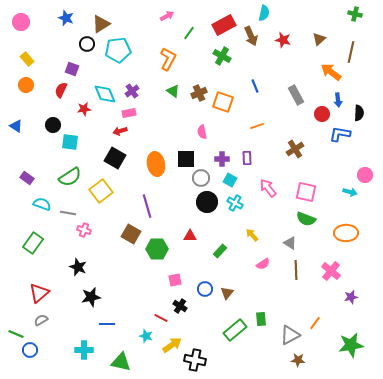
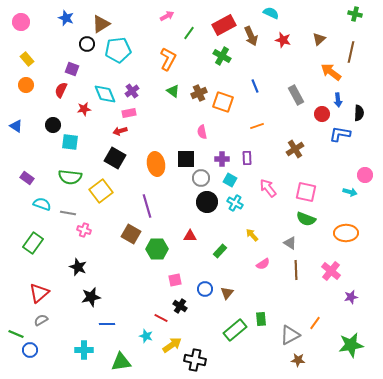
cyan semicircle at (264, 13): moved 7 px right; rotated 77 degrees counterclockwise
green semicircle at (70, 177): rotated 40 degrees clockwise
green triangle at (121, 362): rotated 20 degrees counterclockwise
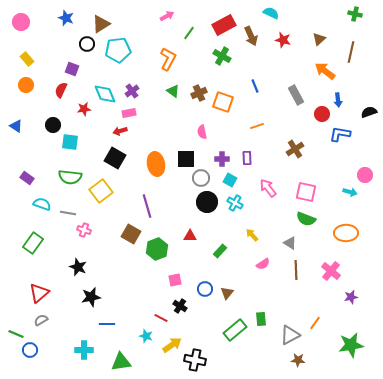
orange arrow at (331, 72): moved 6 px left, 1 px up
black semicircle at (359, 113): moved 10 px right, 1 px up; rotated 112 degrees counterclockwise
green hexagon at (157, 249): rotated 20 degrees counterclockwise
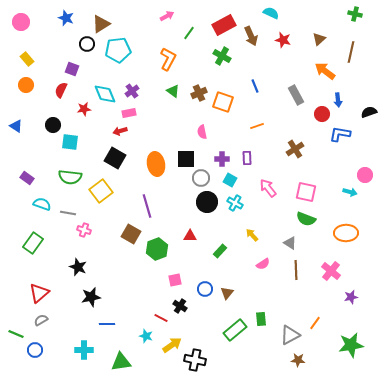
blue circle at (30, 350): moved 5 px right
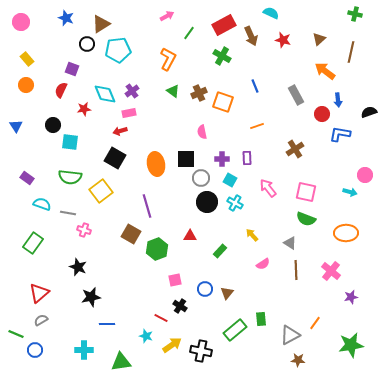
blue triangle at (16, 126): rotated 24 degrees clockwise
black cross at (195, 360): moved 6 px right, 9 px up
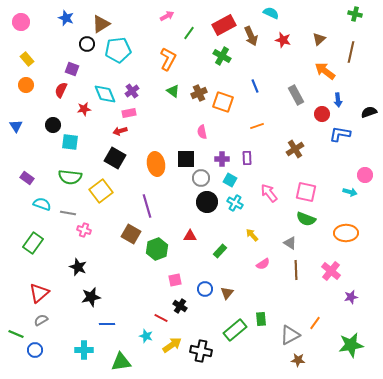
pink arrow at (268, 188): moved 1 px right, 5 px down
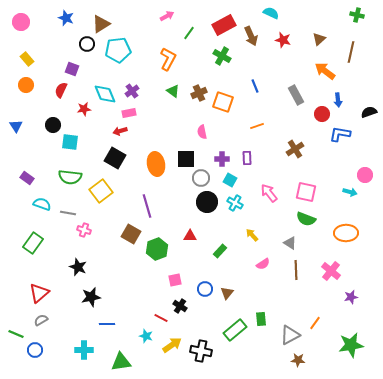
green cross at (355, 14): moved 2 px right, 1 px down
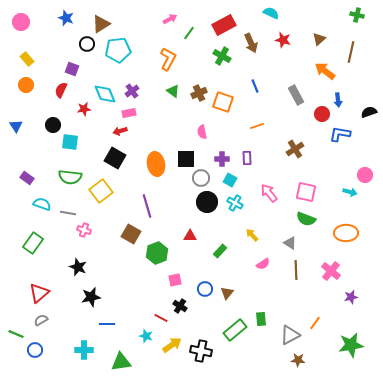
pink arrow at (167, 16): moved 3 px right, 3 px down
brown arrow at (251, 36): moved 7 px down
green hexagon at (157, 249): moved 4 px down
